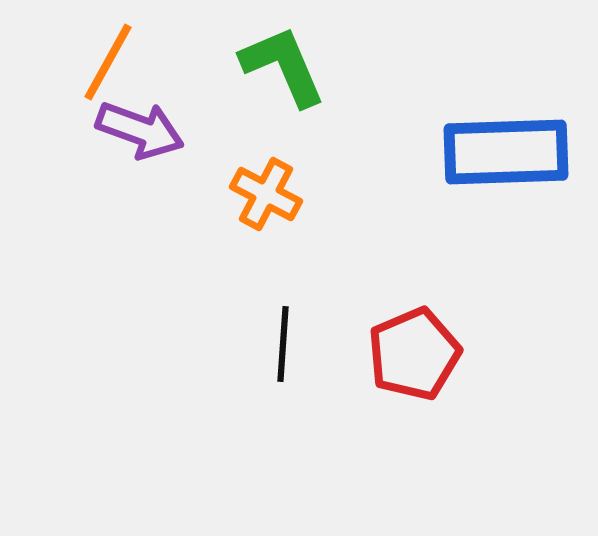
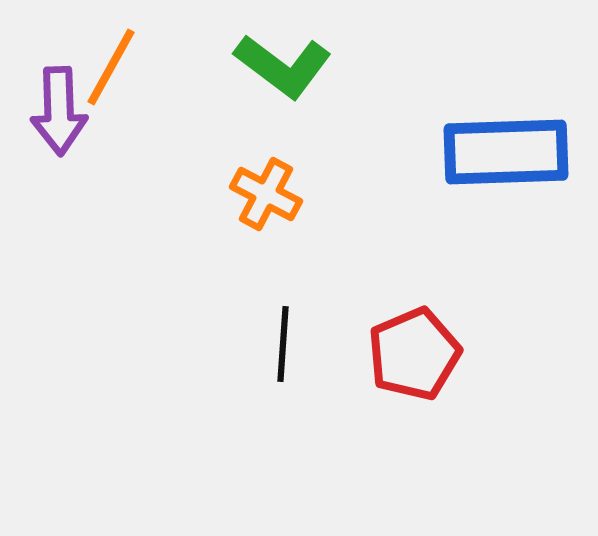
orange line: moved 3 px right, 5 px down
green L-shape: rotated 150 degrees clockwise
purple arrow: moved 81 px left, 19 px up; rotated 68 degrees clockwise
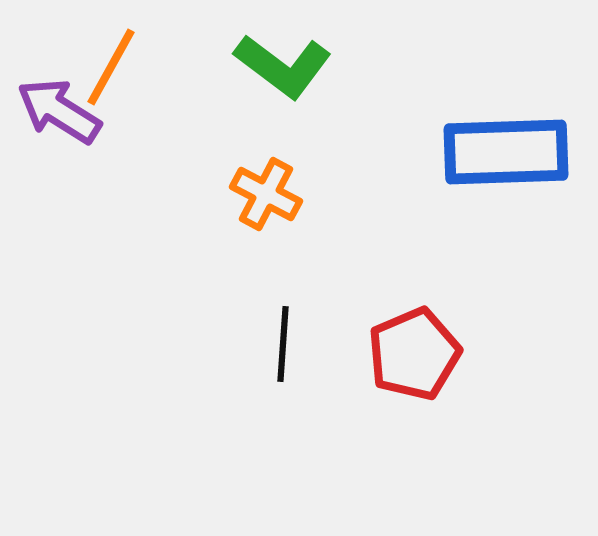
purple arrow: rotated 124 degrees clockwise
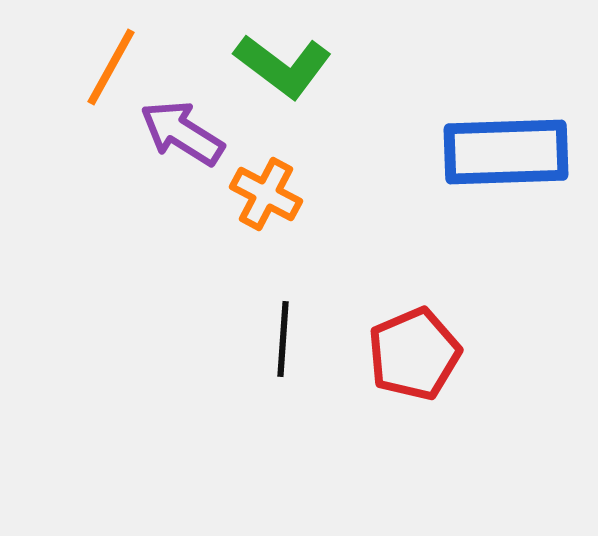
purple arrow: moved 123 px right, 22 px down
black line: moved 5 px up
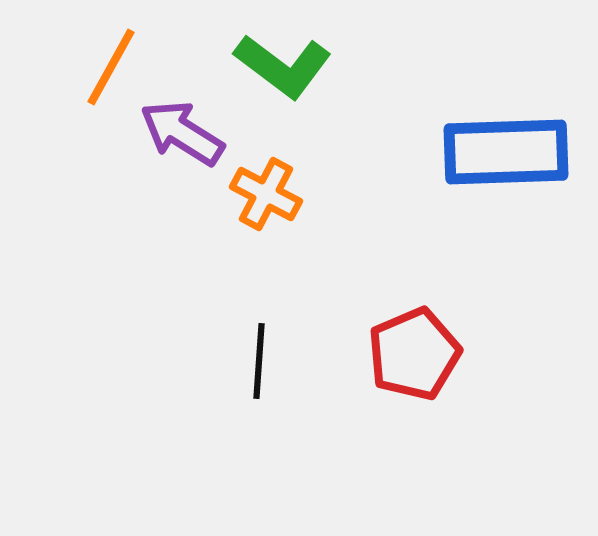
black line: moved 24 px left, 22 px down
